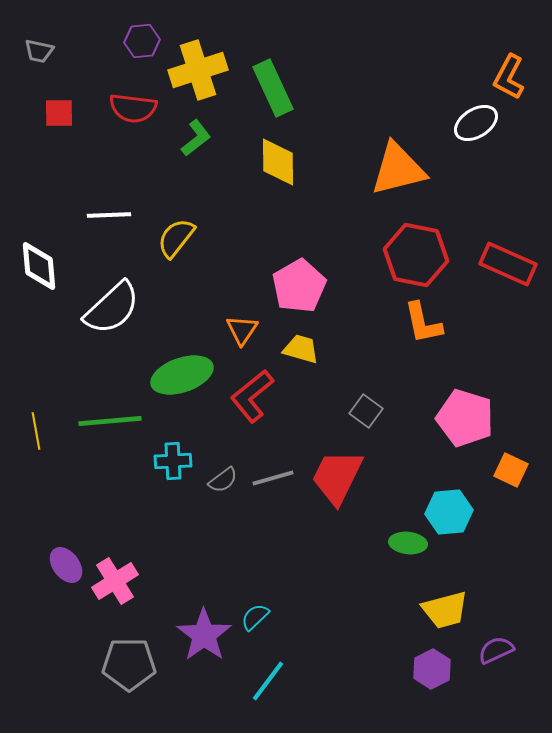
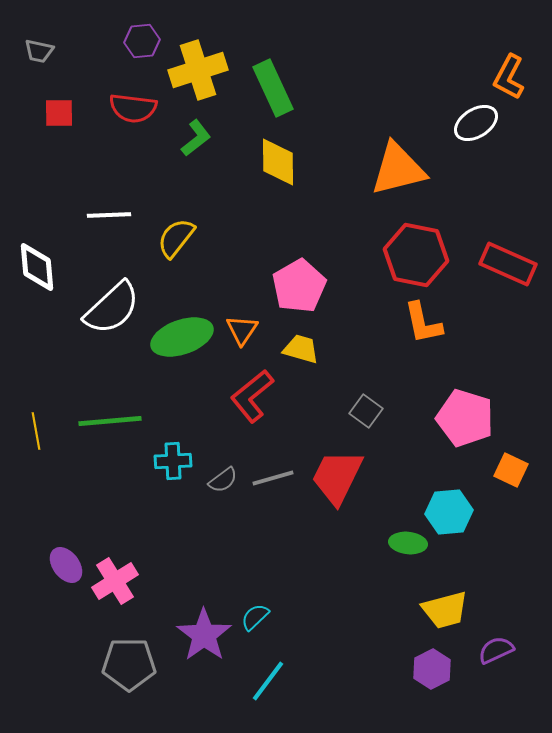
white diamond at (39, 266): moved 2 px left, 1 px down
green ellipse at (182, 375): moved 38 px up
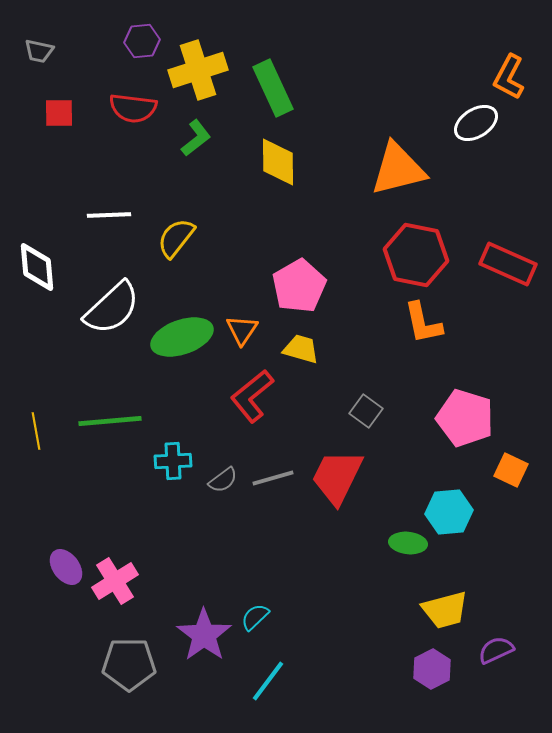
purple ellipse at (66, 565): moved 2 px down
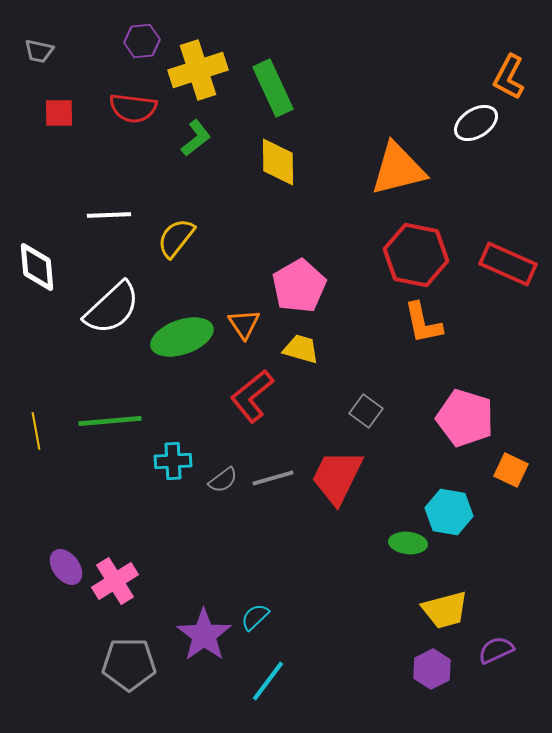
orange triangle at (242, 330): moved 2 px right, 6 px up; rotated 8 degrees counterclockwise
cyan hexagon at (449, 512): rotated 15 degrees clockwise
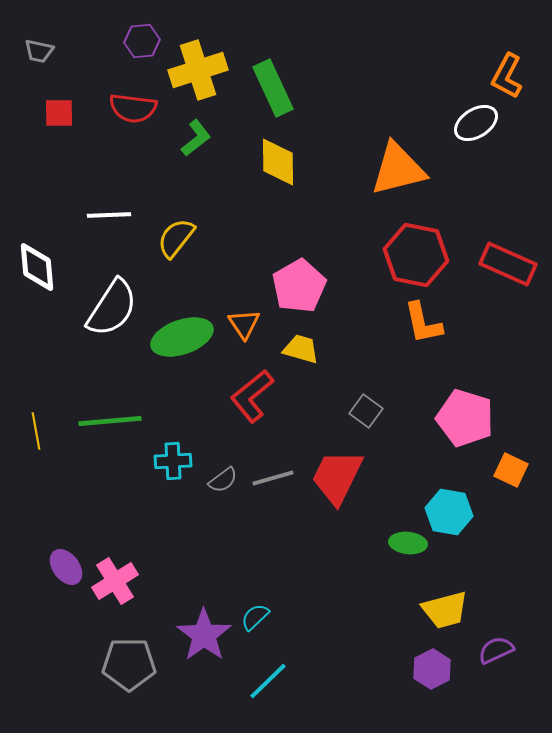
orange L-shape at (509, 77): moved 2 px left, 1 px up
white semicircle at (112, 308): rotated 14 degrees counterclockwise
cyan line at (268, 681): rotated 9 degrees clockwise
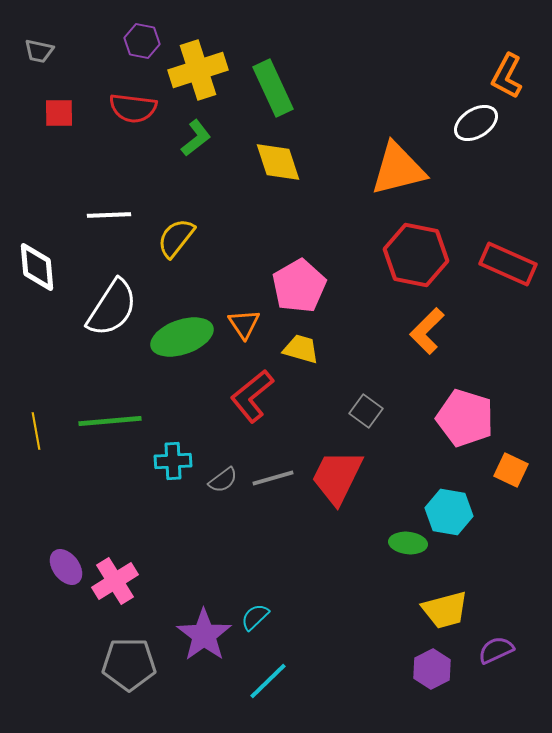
purple hexagon at (142, 41): rotated 16 degrees clockwise
yellow diamond at (278, 162): rotated 18 degrees counterclockwise
orange L-shape at (423, 323): moved 4 px right, 8 px down; rotated 57 degrees clockwise
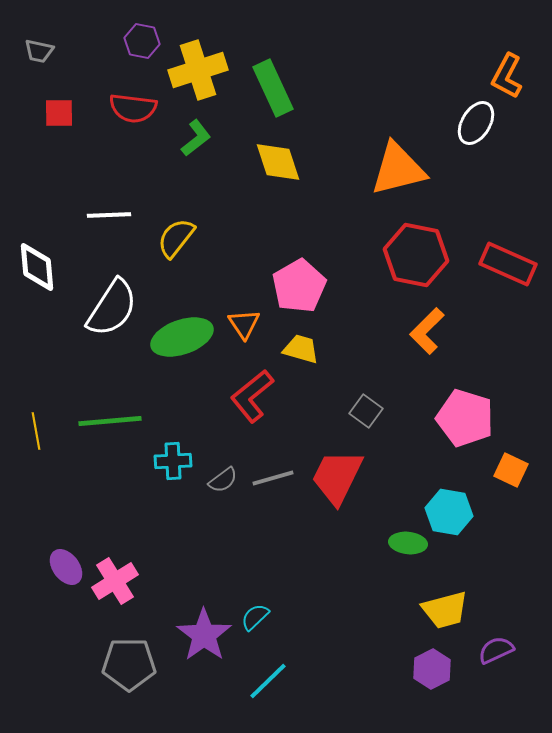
white ellipse at (476, 123): rotated 27 degrees counterclockwise
